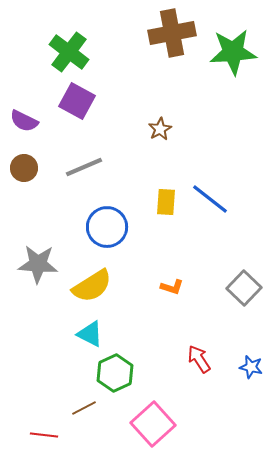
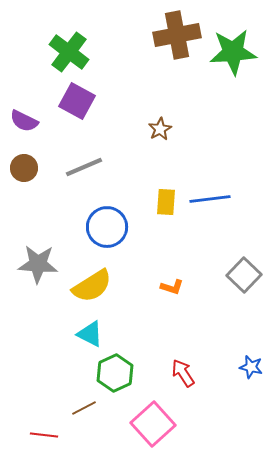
brown cross: moved 5 px right, 2 px down
blue line: rotated 45 degrees counterclockwise
gray square: moved 13 px up
red arrow: moved 16 px left, 14 px down
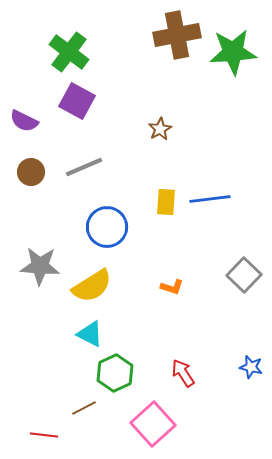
brown circle: moved 7 px right, 4 px down
gray star: moved 2 px right, 2 px down
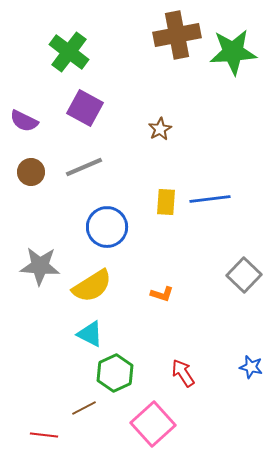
purple square: moved 8 px right, 7 px down
orange L-shape: moved 10 px left, 7 px down
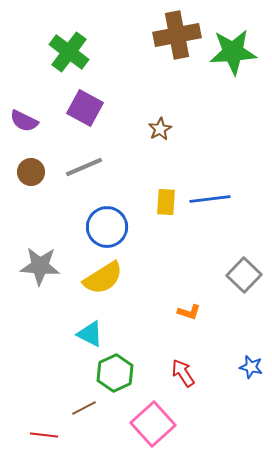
yellow semicircle: moved 11 px right, 8 px up
orange L-shape: moved 27 px right, 18 px down
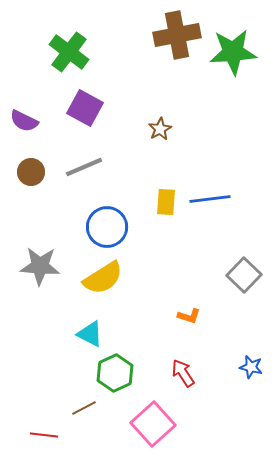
orange L-shape: moved 4 px down
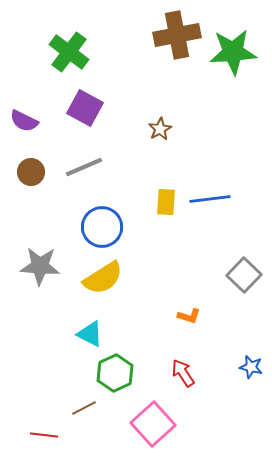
blue circle: moved 5 px left
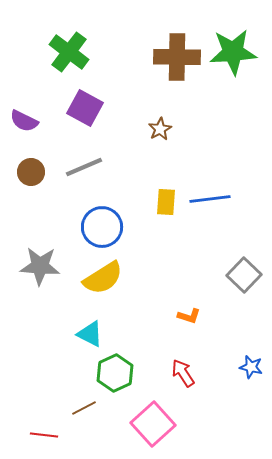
brown cross: moved 22 px down; rotated 12 degrees clockwise
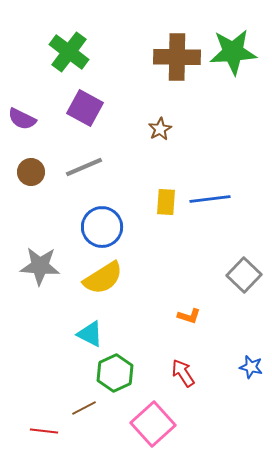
purple semicircle: moved 2 px left, 2 px up
red line: moved 4 px up
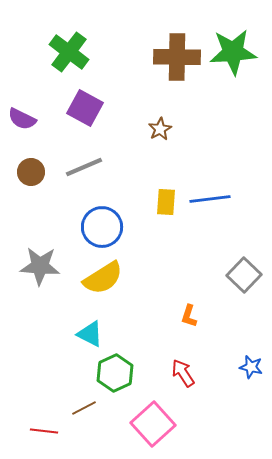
orange L-shape: rotated 90 degrees clockwise
